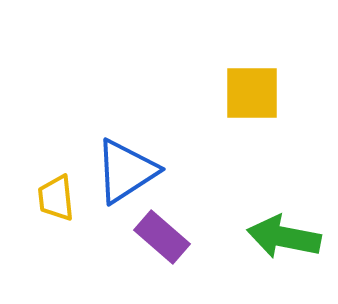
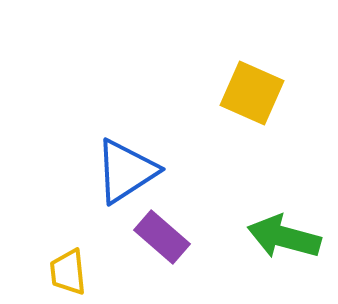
yellow square: rotated 24 degrees clockwise
yellow trapezoid: moved 12 px right, 74 px down
green arrow: rotated 4 degrees clockwise
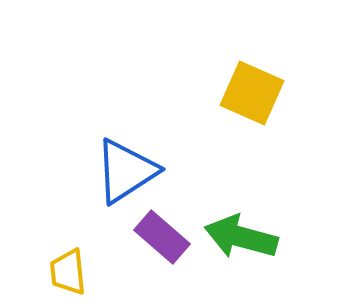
green arrow: moved 43 px left
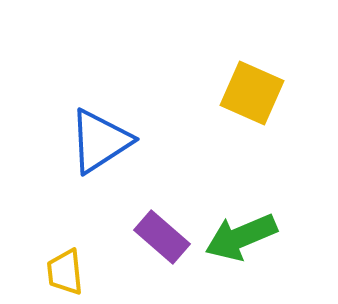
blue triangle: moved 26 px left, 30 px up
green arrow: rotated 38 degrees counterclockwise
yellow trapezoid: moved 3 px left
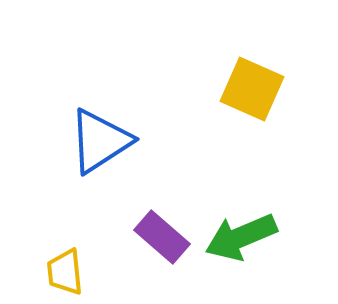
yellow square: moved 4 px up
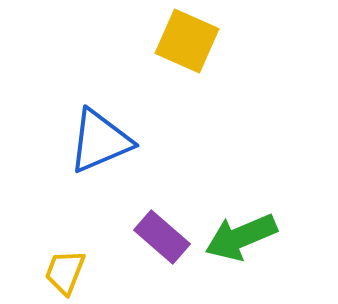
yellow square: moved 65 px left, 48 px up
blue triangle: rotated 10 degrees clockwise
yellow trapezoid: rotated 27 degrees clockwise
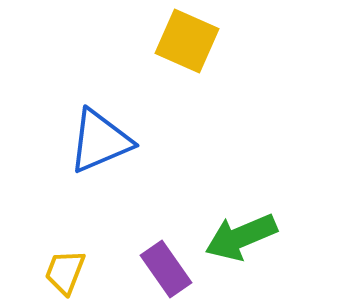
purple rectangle: moved 4 px right, 32 px down; rotated 14 degrees clockwise
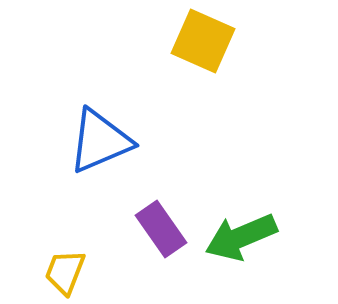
yellow square: moved 16 px right
purple rectangle: moved 5 px left, 40 px up
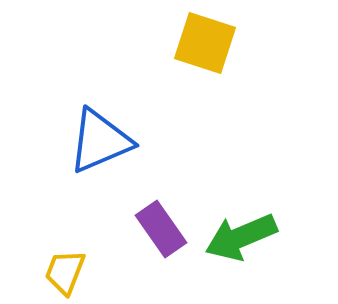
yellow square: moved 2 px right, 2 px down; rotated 6 degrees counterclockwise
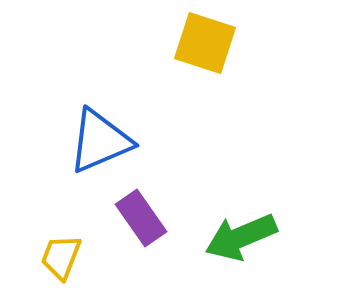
purple rectangle: moved 20 px left, 11 px up
yellow trapezoid: moved 4 px left, 15 px up
